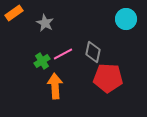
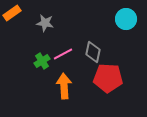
orange rectangle: moved 2 px left
gray star: rotated 18 degrees counterclockwise
orange arrow: moved 9 px right
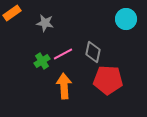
red pentagon: moved 2 px down
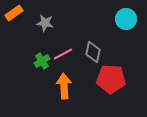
orange rectangle: moved 2 px right
red pentagon: moved 3 px right, 1 px up
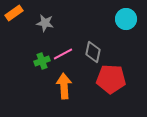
green cross: rotated 14 degrees clockwise
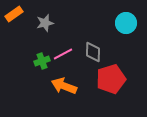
orange rectangle: moved 1 px down
cyan circle: moved 4 px down
gray star: rotated 24 degrees counterclockwise
gray diamond: rotated 10 degrees counterclockwise
red pentagon: rotated 20 degrees counterclockwise
orange arrow: rotated 65 degrees counterclockwise
